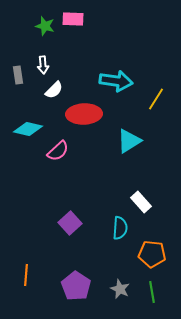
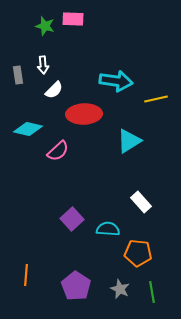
yellow line: rotated 45 degrees clockwise
purple square: moved 2 px right, 4 px up
cyan semicircle: moved 12 px left, 1 px down; rotated 90 degrees counterclockwise
orange pentagon: moved 14 px left, 1 px up
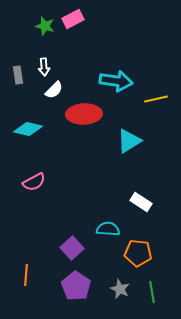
pink rectangle: rotated 30 degrees counterclockwise
white arrow: moved 1 px right, 2 px down
pink semicircle: moved 24 px left, 31 px down; rotated 15 degrees clockwise
white rectangle: rotated 15 degrees counterclockwise
purple square: moved 29 px down
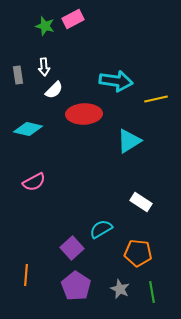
cyan semicircle: moved 7 px left; rotated 35 degrees counterclockwise
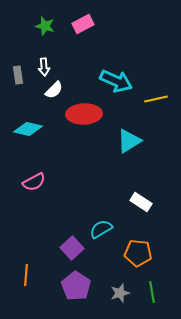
pink rectangle: moved 10 px right, 5 px down
cyan arrow: rotated 16 degrees clockwise
gray star: moved 4 px down; rotated 30 degrees clockwise
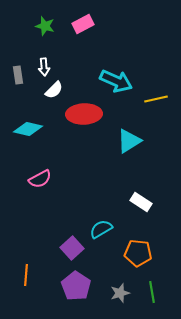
pink semicircle: moved 6 px right, 3 px up
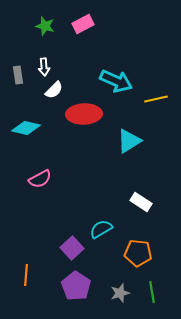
cyan diamond: moved 2 px left, 1 px up
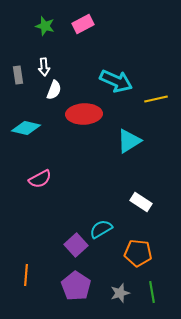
white semicircle: rotated 24 degrees counterclockwise
purple square: moved 4 px right, 3 px up
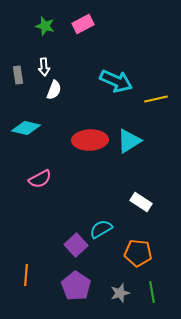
red ellipse: moved 6 px right, 26 px down
